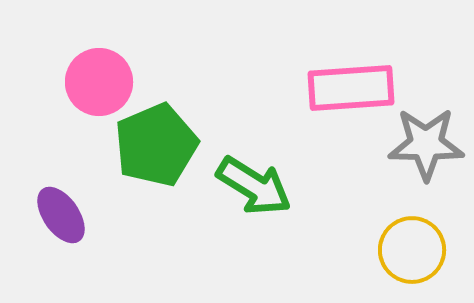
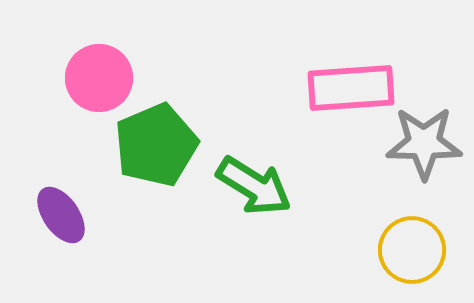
pink circle: moved 4 px up
gray star: moved 2 px left, 1 px up
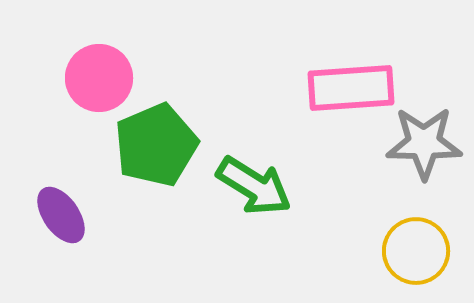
yellow circle: moved 4 px right, 1 px down
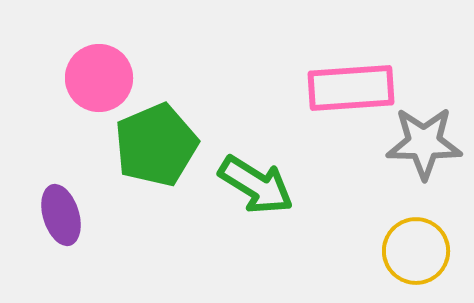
green arrow: moved 2 px right, 1 px up
purple ellipse: rotated 18 degrees clockwise
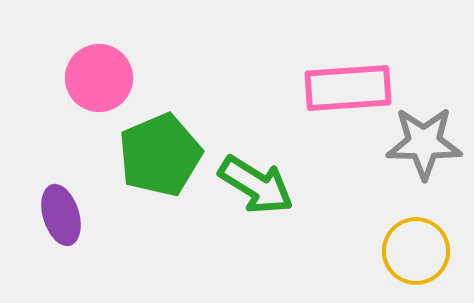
pink rectangle: moved 3 px left
green pentagon: moved 4 px right, 10 px down
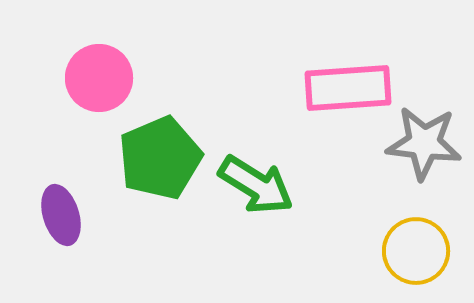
gray star: rotated 6 degrees clockwise
green pentagon: moved 3 px down
